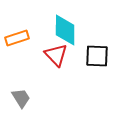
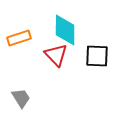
orange rectangle: moved 2 px right
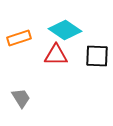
cyan diamond: rotated 56 degrees counterclockwise
red triangle: rotated 45 degrees counterclockwise
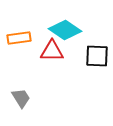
orange rectangle: rotated 10 degrees clockwise
red triangle: moved 4 px left, 4 px up
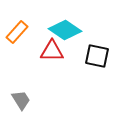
orange rectangle: moved 2 px left, 6 px up; rotated 40 degrees counterclockwise
black square: rotated 10 degrees clockwise
gray trapezoid: moved 2 px down
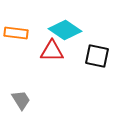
orange rectangle: moved 1 px left, 1 px down; rotated 55 degrees clockwise
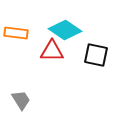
black square: moved 1 px left, 1 px up
